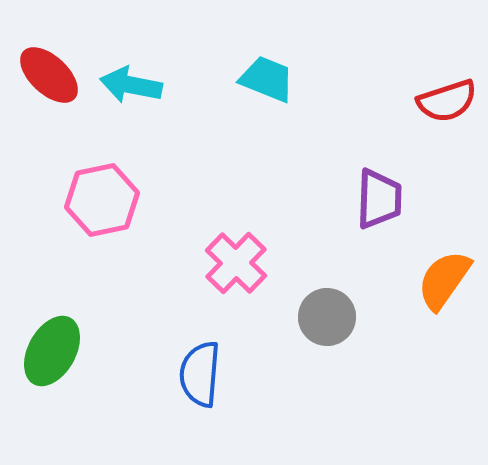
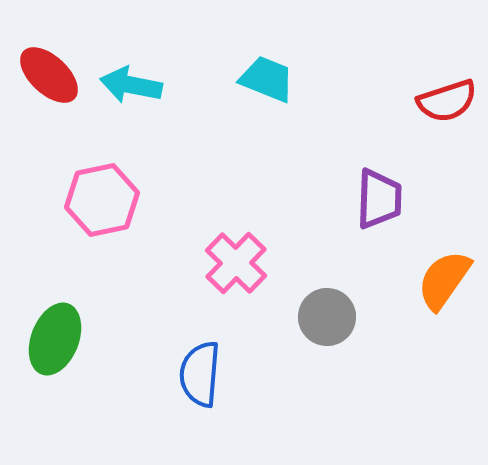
green ellipse: moved 3 px right, 12 px up; rotated 8 degrees counterclockwise
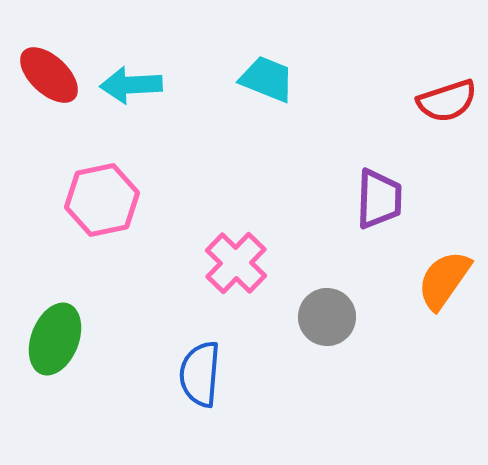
cyan arrow: rotated 14 degrees counterclockwise
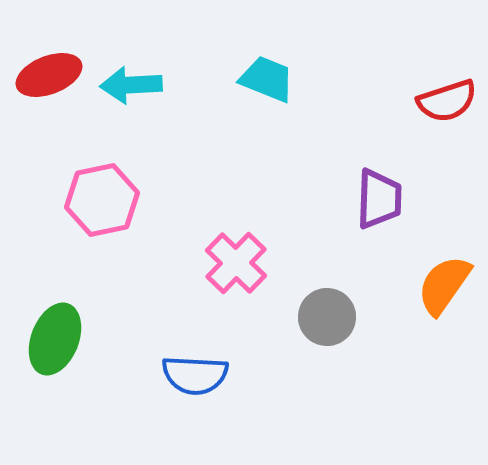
red ellipse: rotated 64 degrees counterclockwise
orange semicircle: moved 5 px down
blue semicircle: moved 5 px left, 1 px down; rotated 92 degrees counterclockwise
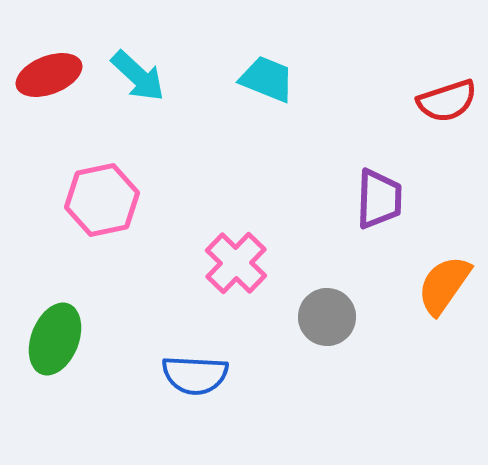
cyan arrow: moved 7 px right, 9 px up; rotated 134 degrees counterclockwise
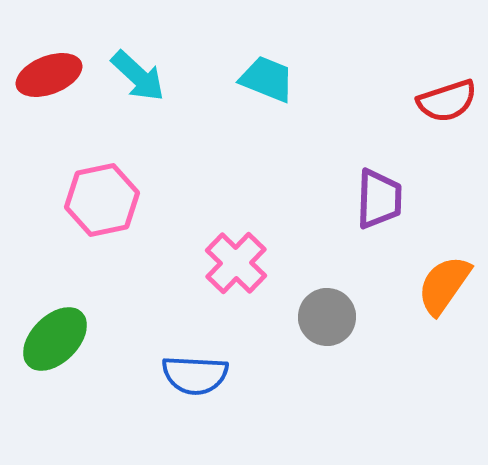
green ellipse: rotated 24 degrees clockwise
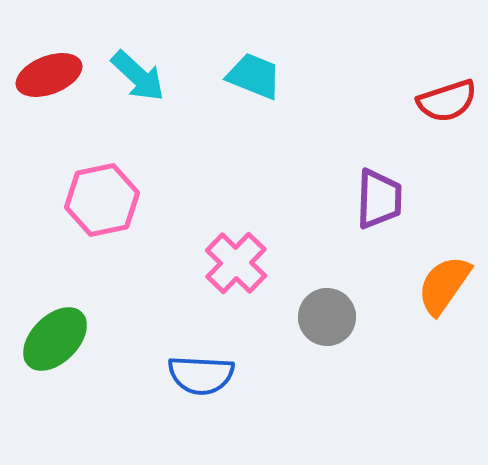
cyan trapezoid: moved 13 px left, 3 px up
blue semicircle: moved 6 px right
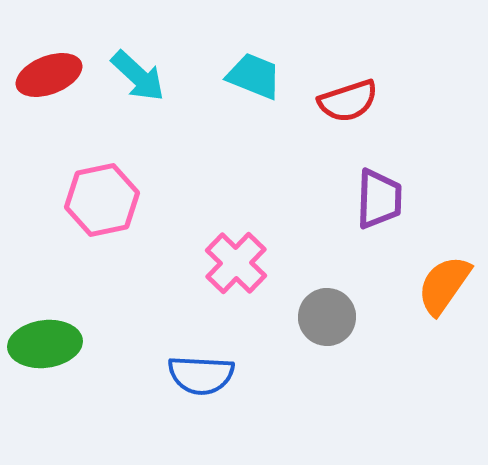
red semicircle: moved 99 px left
green ellipse: moved 10 px left, 5 px down; rotated 38 degrees clockwise
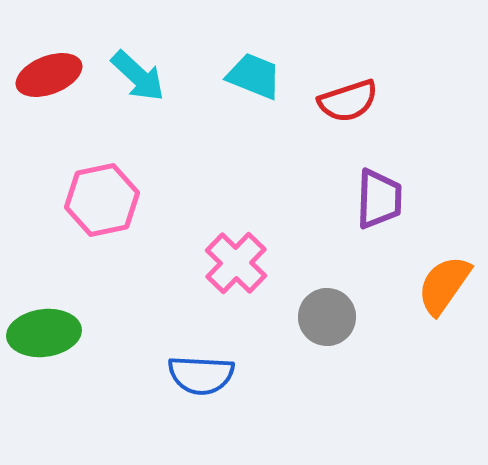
green ellipse: moved 1 px left, 11 px up
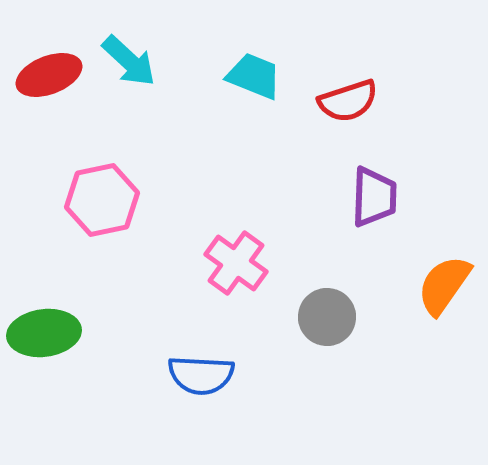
cyan arrow: moved 9 px left, 15 px up
purple trapezoid: moved 5 px left, 2 px up
pink cross: rotated 8 degrees counterclockwise
